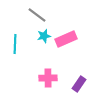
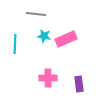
gray line: moved 1 px left, 1 px up; rotated 30 degrees counterclockwise
cyan star: rotated 24 degrees clockwise
purple rectangle: rotated 42 degrees counterclockwise
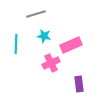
gray line: rotated 24 degrees counterclockwise
pink rectangle: moved 5 px right, 6 px down
cyan line: moved 1 px right
pink cross: moved 3 px right, 15 px up; rotated 24 degrees counterclockwise
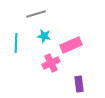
cyan line: moved 1 px up
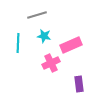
gray line: moved 1 px right, 1 px down
cyan line: moved 2 px right
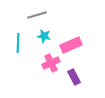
purple rectangle: moved 5 px left, 7 px up; rotated 21 degrees counterclockwise
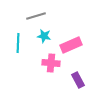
gray line: moved 1 px left, 1 px down
pink cross: rotated 30 degrees clockwise
purple rectangle: moved 4 px right, 3 px down
